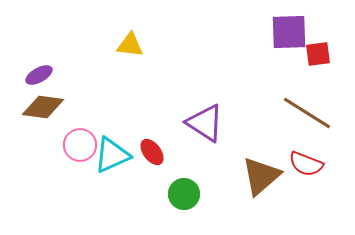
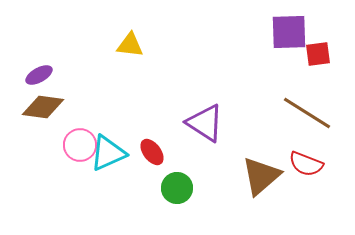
cyan triangle: moved 4 px left, 2 px up
green circle: moved 7 px left, 6 px up
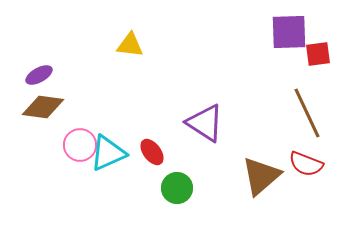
brown line: rotated 33 degrees clockwise
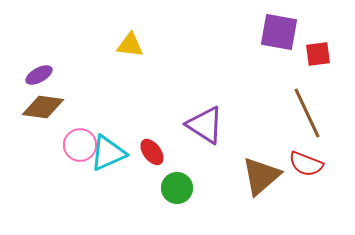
purple square: moved 10 px left; rotated 12 degrees clockwise
purple triangle: moved 2 px down
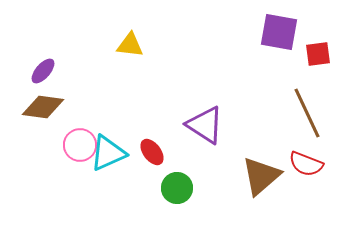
purple ellipse: moved 4 px right, 4 px up; rotated 20 degrees counterclockwise
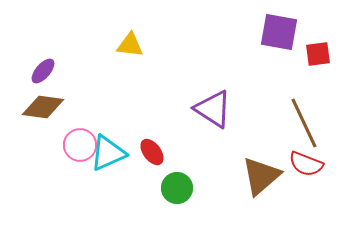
brown line: moved 3 px left, 10 px down
purple triangle: moved 8 px right, 16 px up
